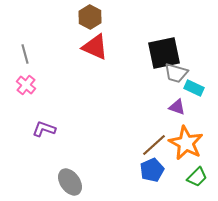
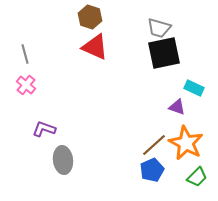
brown hexagon: rotated 10 degrees counterclockwise
gray trapezoid: moved 17 px left, 45 px up
gray ellipse: moved 7 px left, 22 px up; rotated 28 degrees clockwise
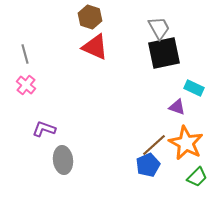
gray trapezoid: rotated 135 degrees counterclockwise
blue pentagon: moved 4 px left, 5 px up
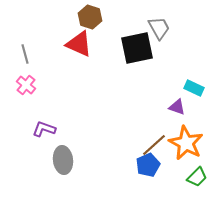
red triangle: moved 16 px left, 3 px up
black square: moved 27 px left, 5 px up
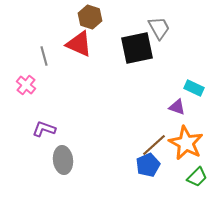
gray line: moved 19 px right, 2 px down
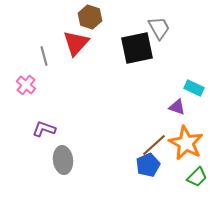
red triangle: moved 3 px left, 1 px up; rotated 48 degrees clockwise
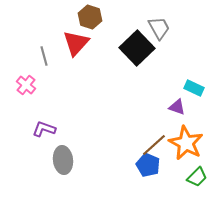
black square: rotated 32 degrees counterclockwise
blue pentagon: rotated 25 degrees counterclockwise
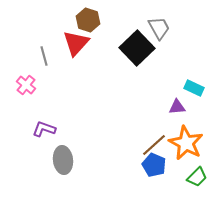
brown hexagon: moved 2 px left, 3 px down
purple triangle: rotated 24 degrees counterclockwise
blue pentagon: moved 6 px right
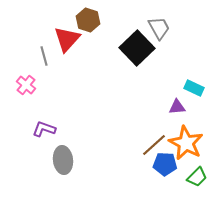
red triangle: moved 9 px left, 4 px up
blue pentagon: moved 11 px right, 1 px up; rotated 20 degrees counterclockwise
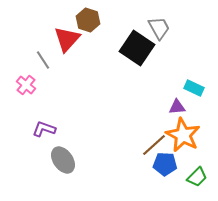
black square: rotated 12 degrees counterclockwise
gray line: moved 1 px left, 4 px down; rotated 18 degrees counterclockwise
orange star: moved 3 px left, 8 px up
gray ellipse: rotated 28 degrees counterclockwise
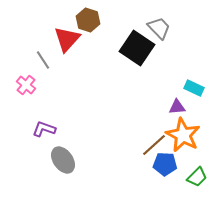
gray trapezoid: rotated 15 degrees counterclockwise
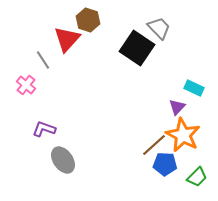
purple triangle: rotated 42 degrees counterclockwise
